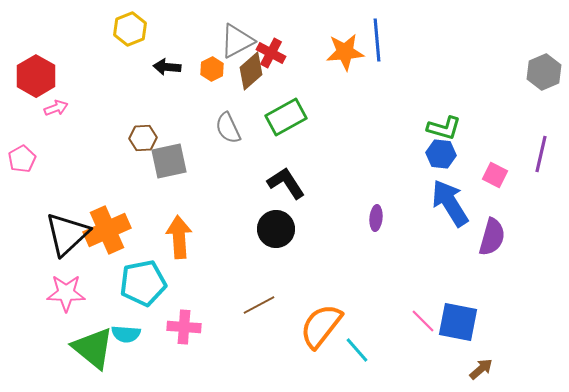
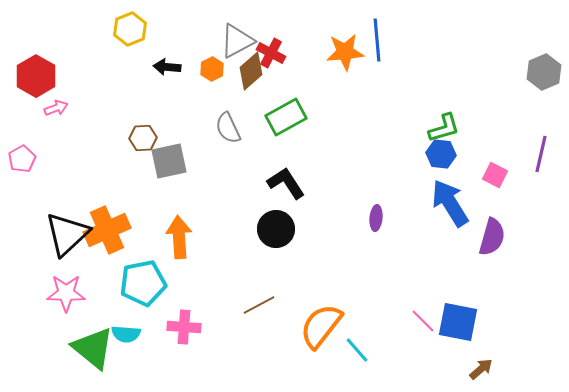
green L-shape: rotated 32 degrees counterclockwise
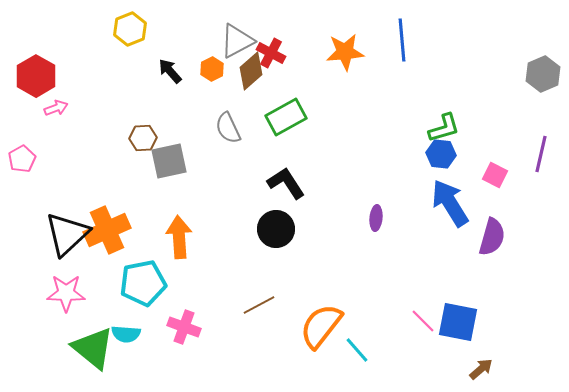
blue line: moved 25 px right
black arrow: moved 3 px right, 4 px down; rotated 44 degrees clockwise
gray hexagon: moved 1 px left, 2 px down
pink cross: rotated 16 degrees clockwise
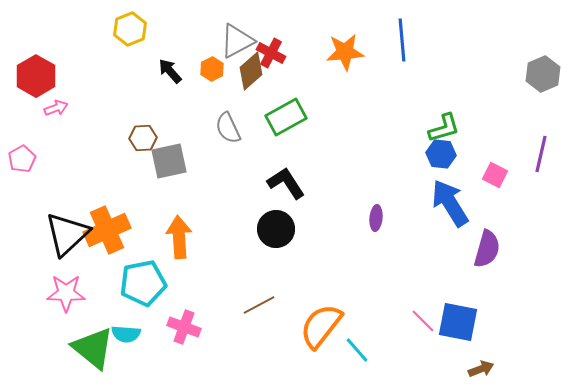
purple semicircle: moved 5 px left, 12 px down
brown arrow: rotated 20 degrees clockwise
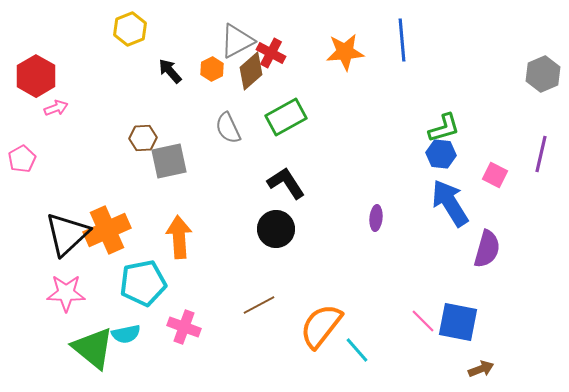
cyan semicircle: rotated 16 degrees counterclockwise
